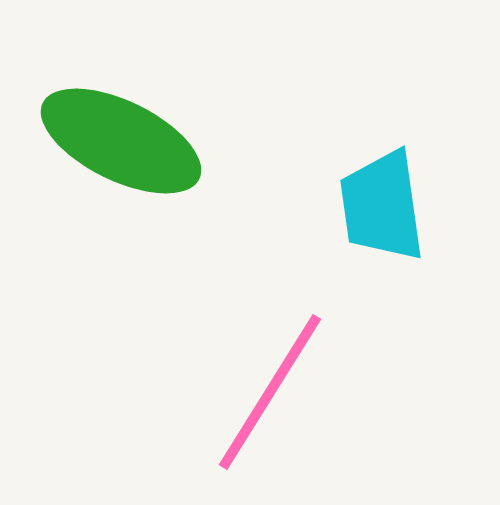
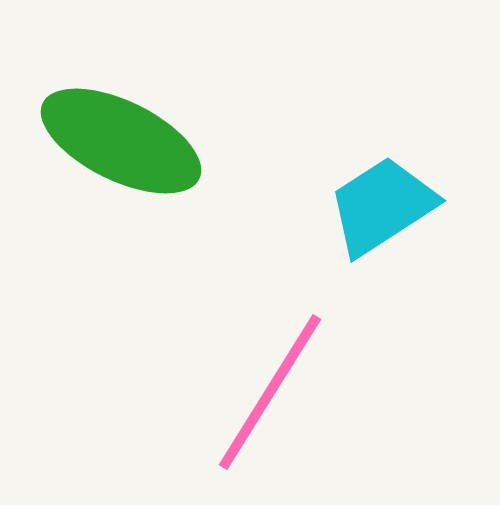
cyan trapezoid: rotated 65 degrees clockwise
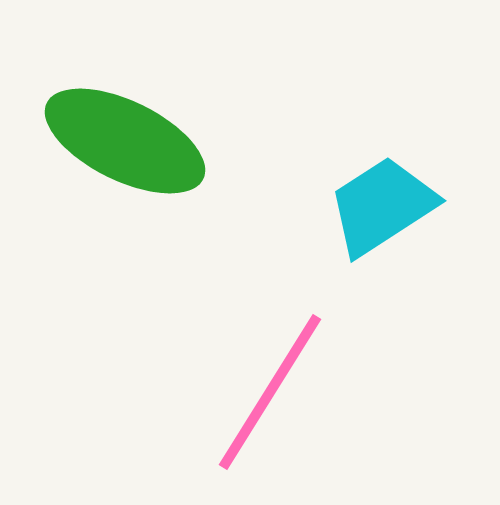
green ellipse: moved 4 px right
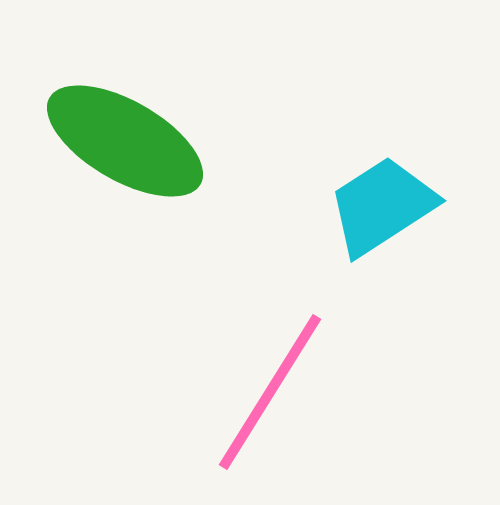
green ellipse: rotated 4 degrees clockwise
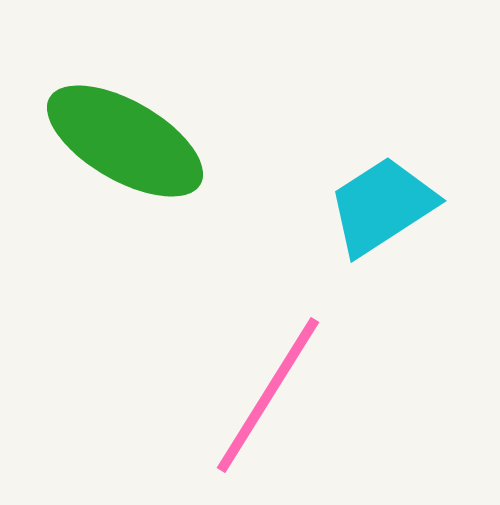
pink line: moved 2 px left, 3 px down
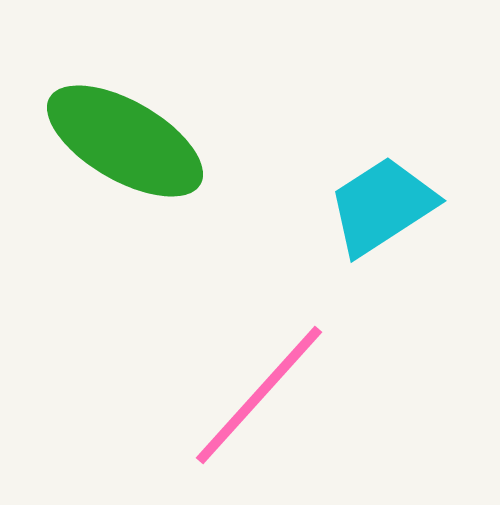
pink line: moved 9 px left; rotated 10 degrees clockwise
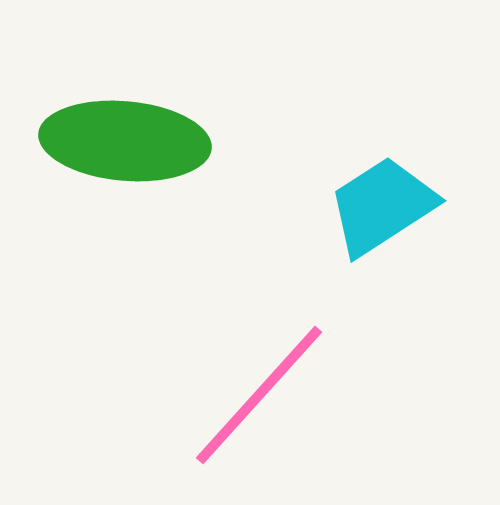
green ellipse: rotated 25 degrees counterclockwise
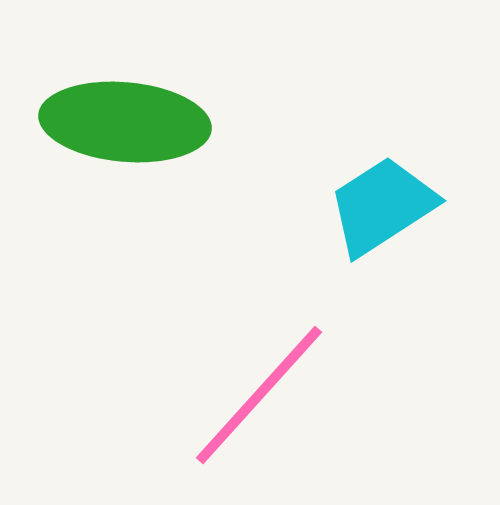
green ellipse: moved 19 px up
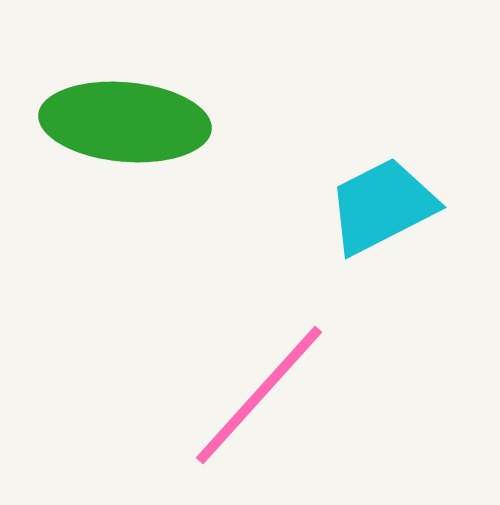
cyan trapezoid: rotated 6 degrees clockwise
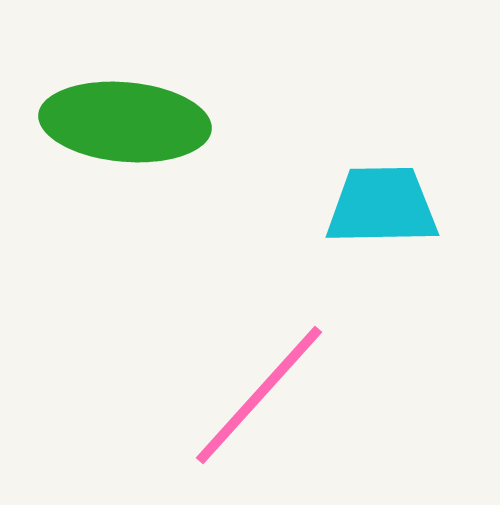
cyan trapezoid: rotated 26 degrees clockwise
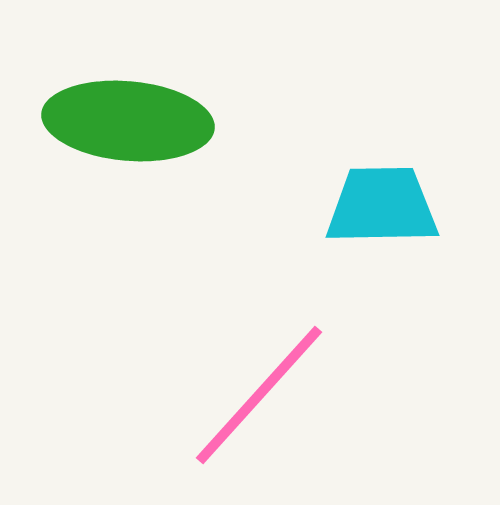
green ellipse: moved 3 px right, 1 px up
